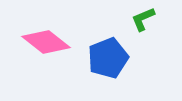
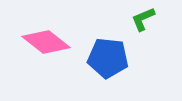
blue pentagon: rotated 27 degrees clockwise
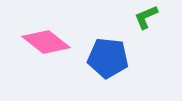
green L-shape: moved 3 px right, 2 px up
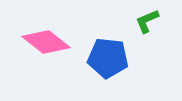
green L-shape: moved 1 px right, 4 px down
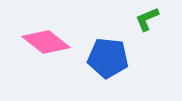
green L-shape: moved 2 px up
